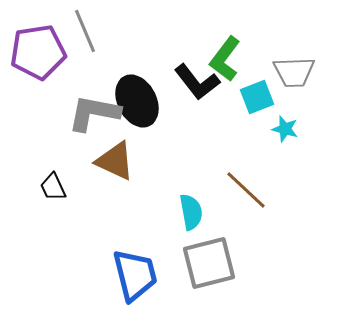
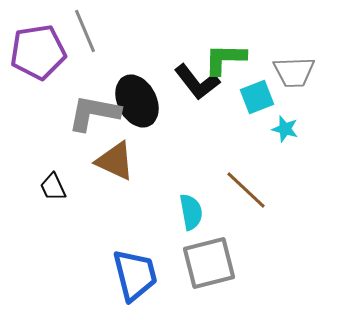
green L-shape: rotated 54 degrees clockwise
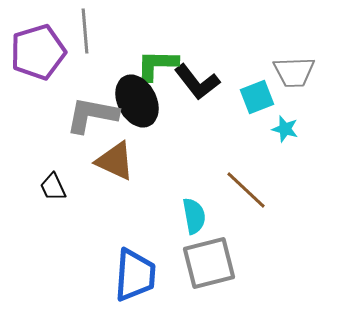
gray line: rotated 18 degrees clockwise
purple pentagon: rotated 8 degrees counterclockwise
green L-shape: moved 68 px left, 6 px down
gray L-shape: moved 2 px left, 2 px down
cyan semicircle: moved 3 px right, 4 px down
blue trapezoid: rotated 18 degrees clockwise
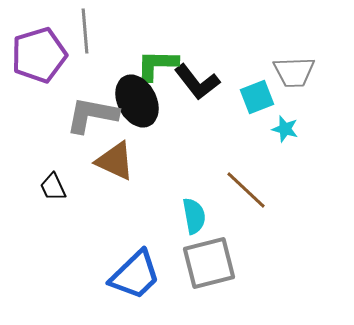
purple pentagon: moved 1 px right, 3 px down
blue trapezoid: rotated 42 degrees clockwise
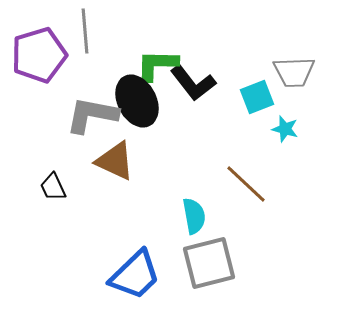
black L-shape: moved 4 px left, 1 px down
brown line: moved 6 px up
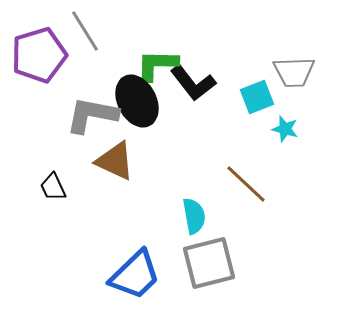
gray line: rotated 27 degrees counterclockwise
